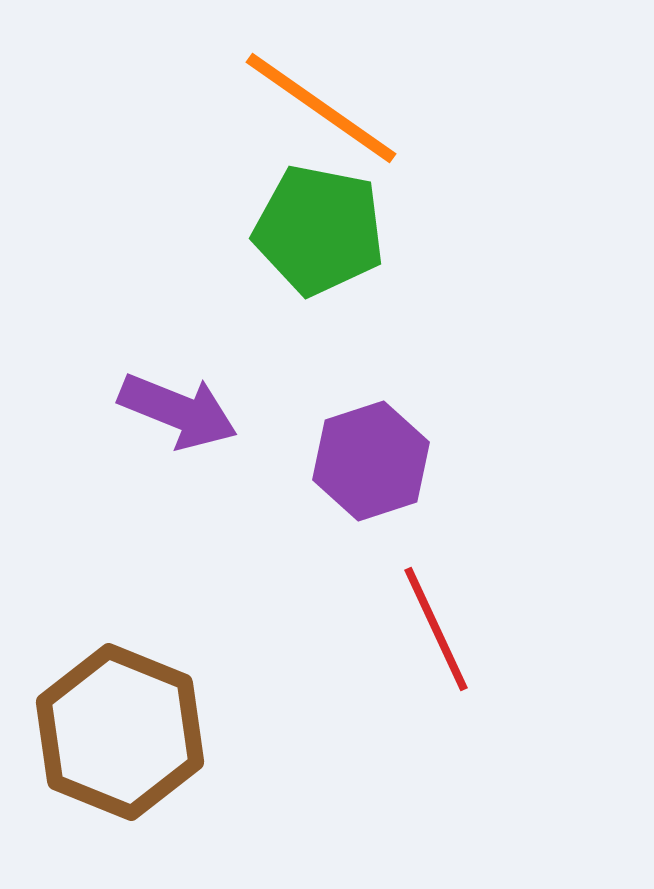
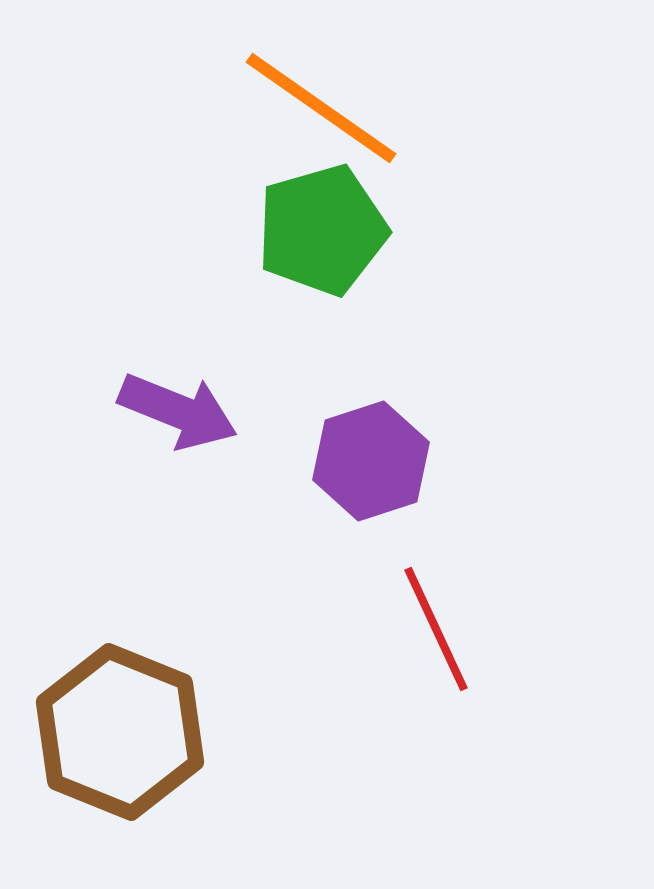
green pentagon: moved 3 px right; rotated 27 degrees counterclockwise
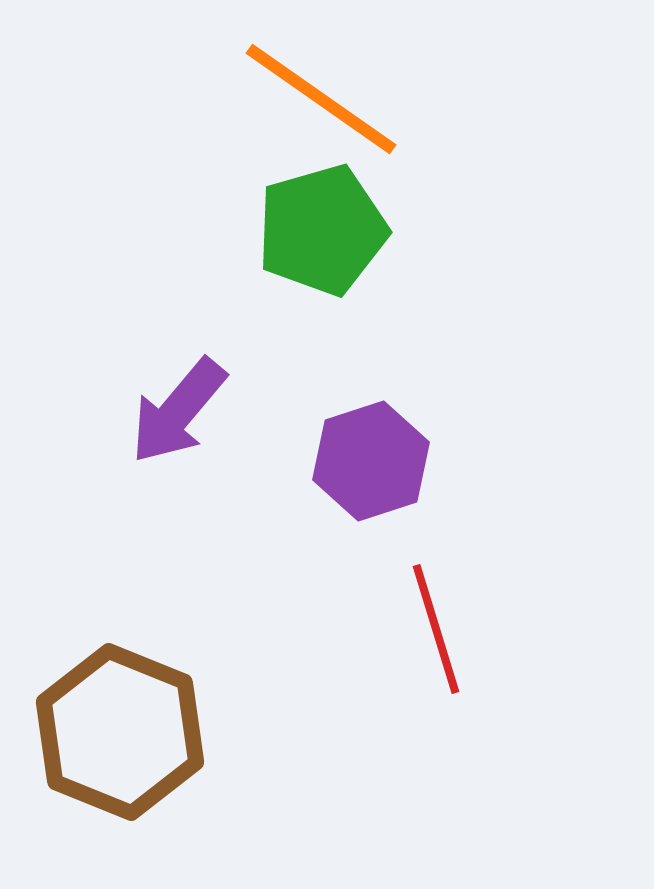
orange line: moved 9 px up
purple arrow: rotated 108 degrees clockwise
red line: rotated 8 degrees clockwise
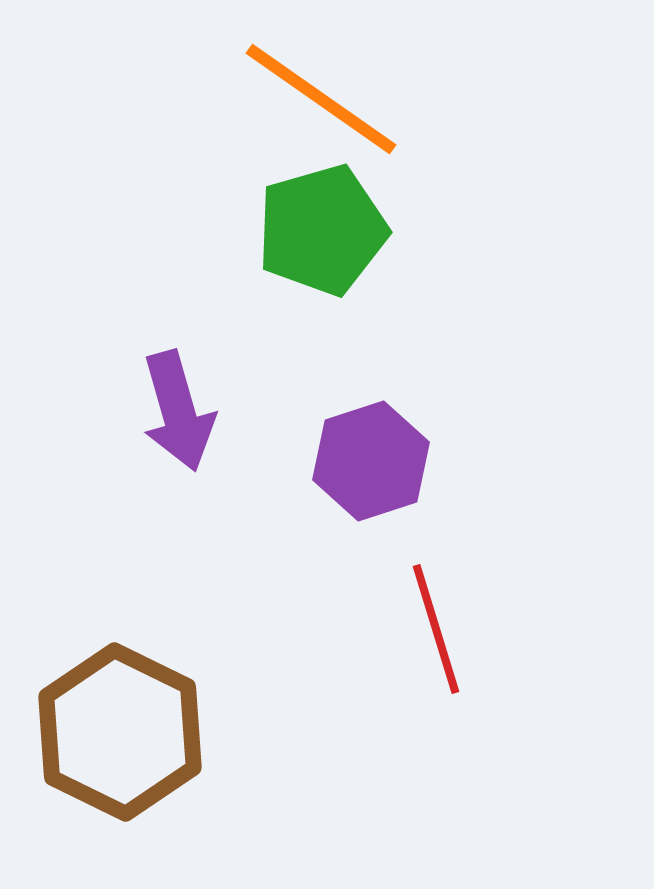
purple arrow: rotated 56 degrees counterclockwise
brown hexagon: rotated 4 degrees clockwise
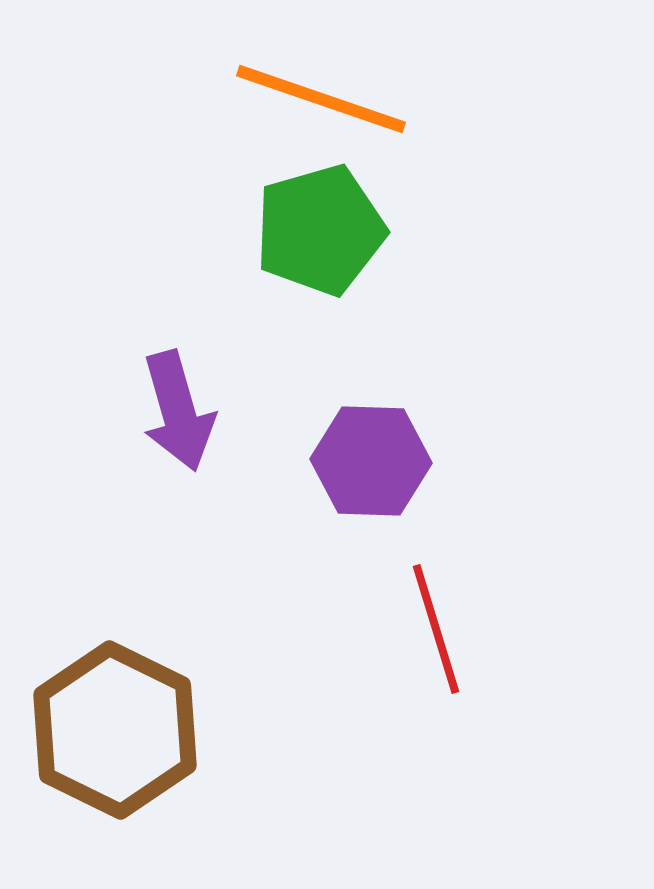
orange line: rotated 16 degrees counterclockwise
green pentagon: moved 2 px left
purple hexagon: rotated 20 degrees clockwise
brown hexagon: moved 5 px left, 2 px up
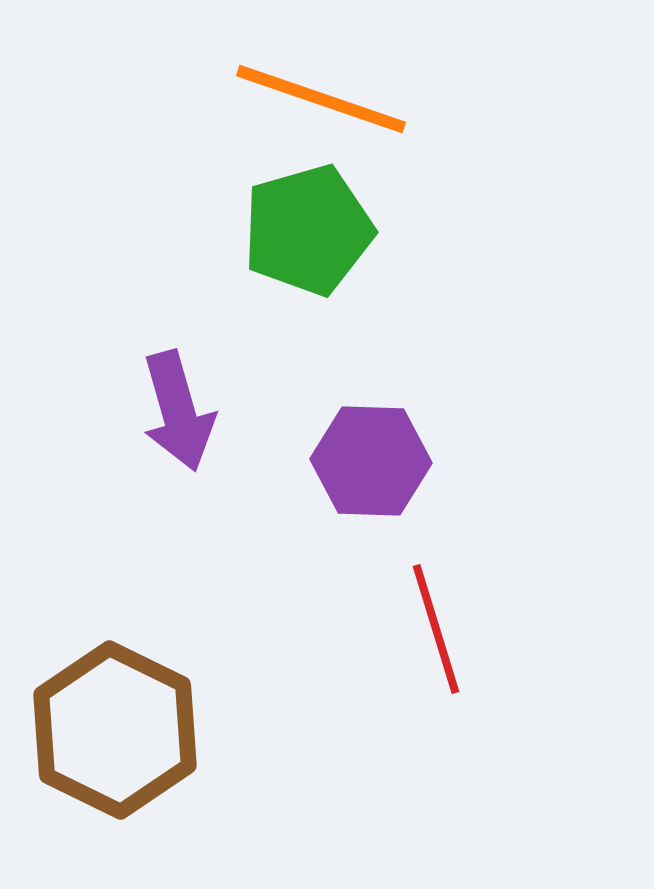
green pentagon: moved 12 px left
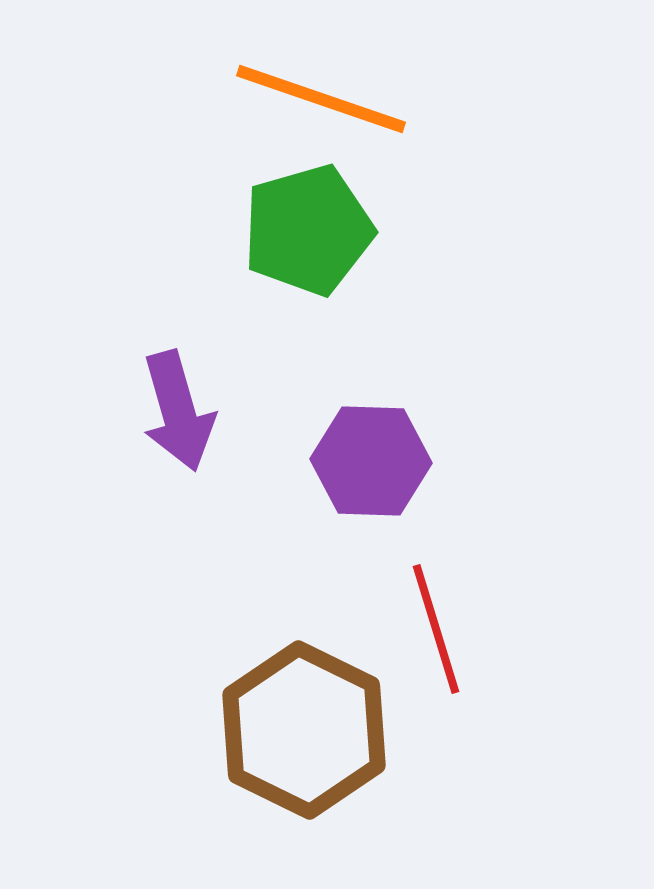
brown hexagon: moved 189 px right
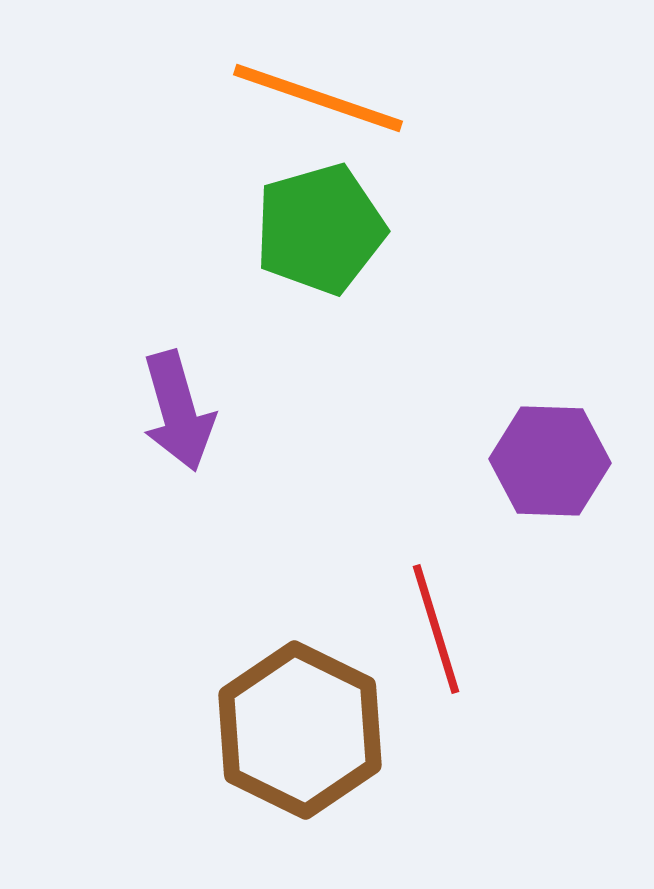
orange line: moved 3 px left, 1 px up
green pentagon: moved 12 px right, 1 px up
purple hexagon: moved 179 px right
brown hexagon: moved 4 px left
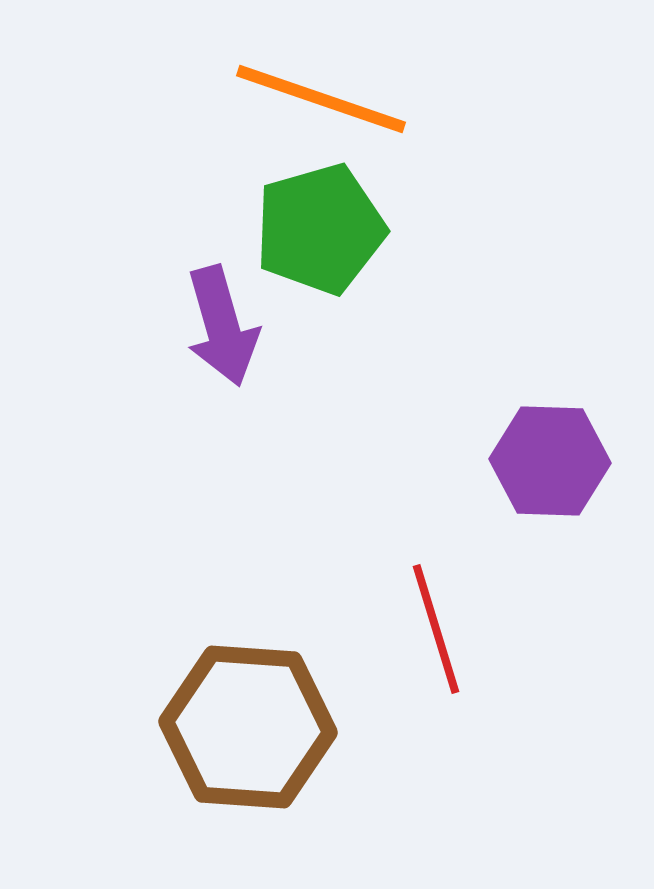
orange line: moved 3 px right, 1 px down
purple arrow: moved 44 px right, 85 px up
brown hexagon: moved 52 px left, 3 px up; rotated 22 degrees counterclockwise
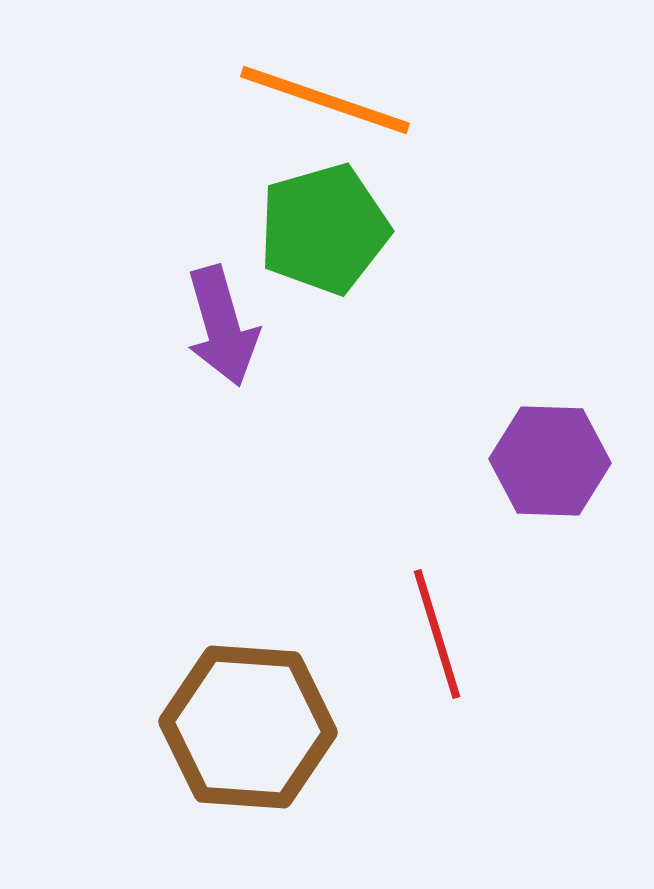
orange line: moved 4 px right, 1 px down
green pentagon: moved 4 px right
red line: moved 1 px right, 5 px down
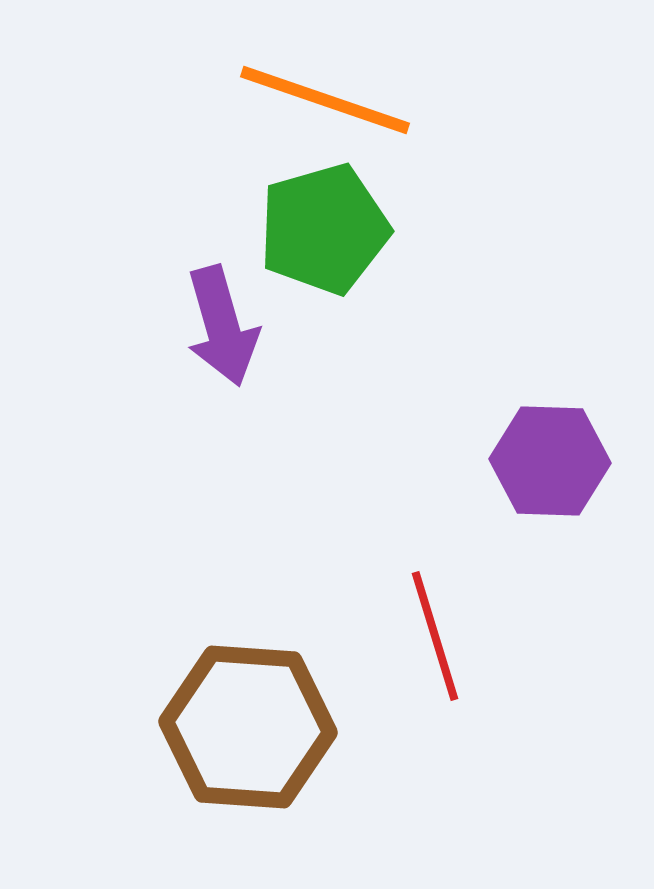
red line: moved 2 px left, 2 px down
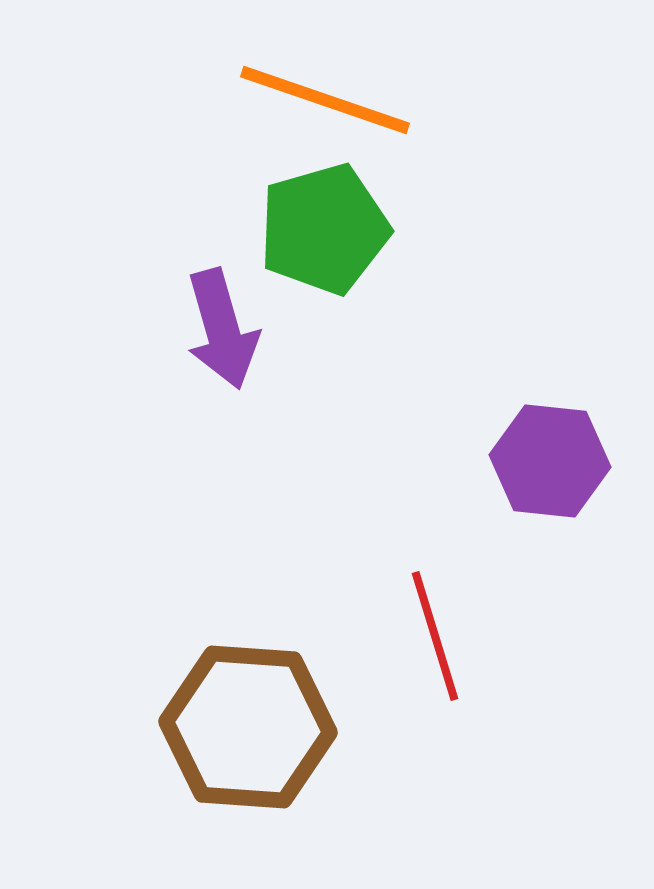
purple arrow: moved 3 px down
purple hexagon: rotated 4 degrees clockwise
